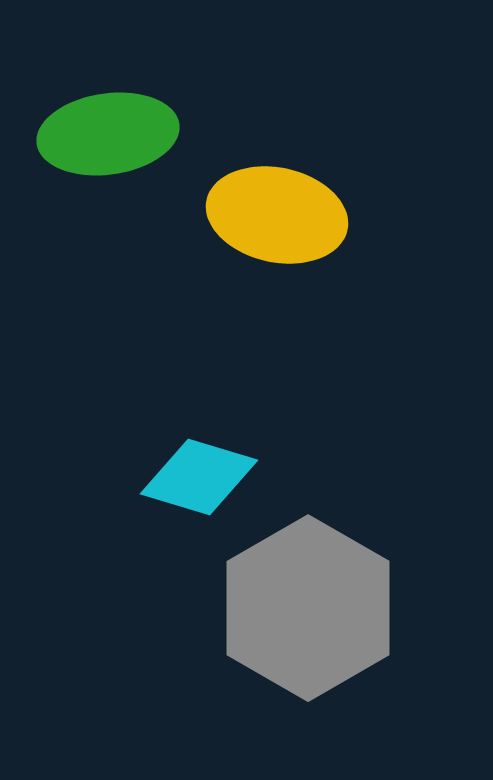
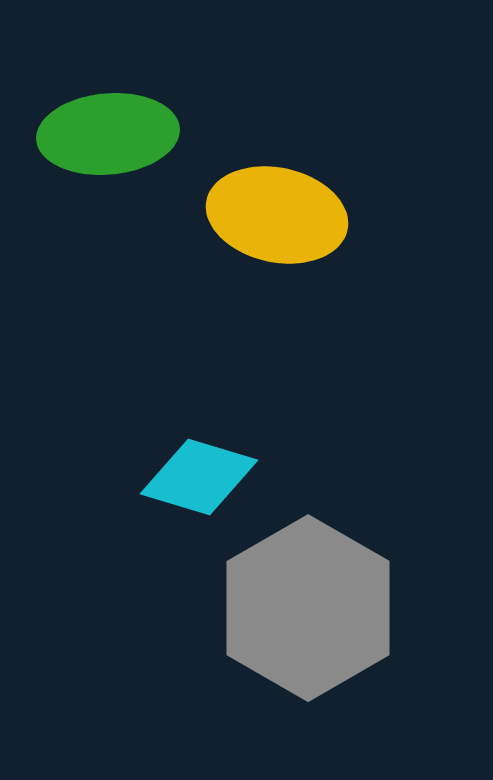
green ellipse: rotated 3 degrees clockwise
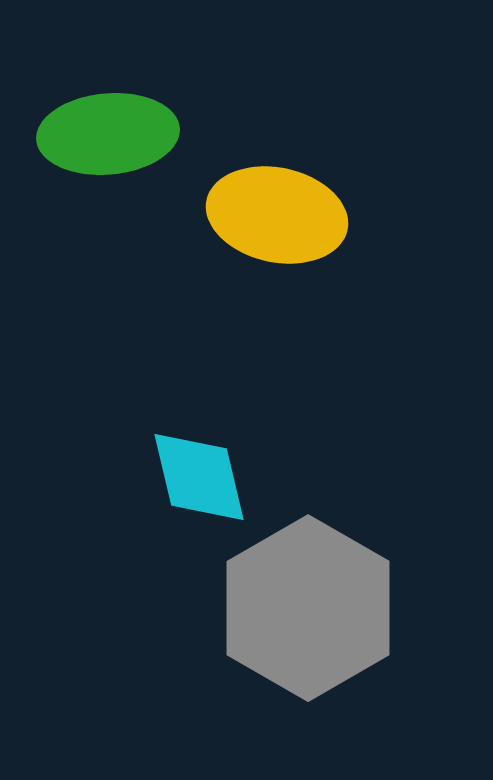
cyan diamond: rotated 60 degrees clockwise
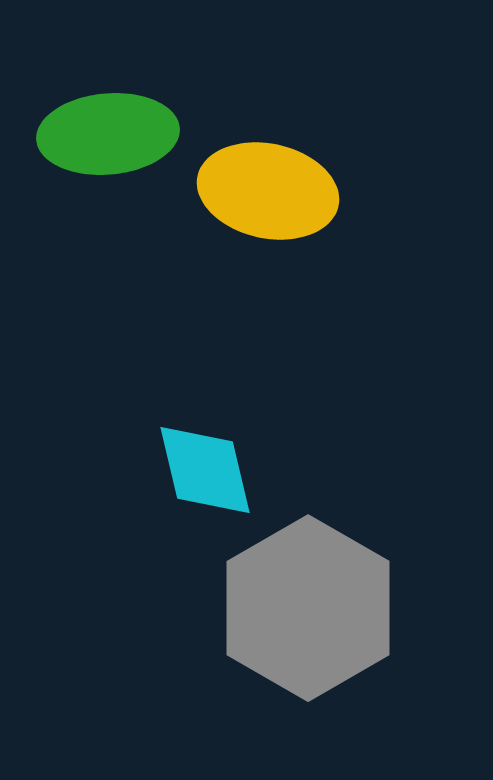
yellow ellipse: moved 9 px left, 24 px up
cyan diamond: moved 6 px right, 7 px up
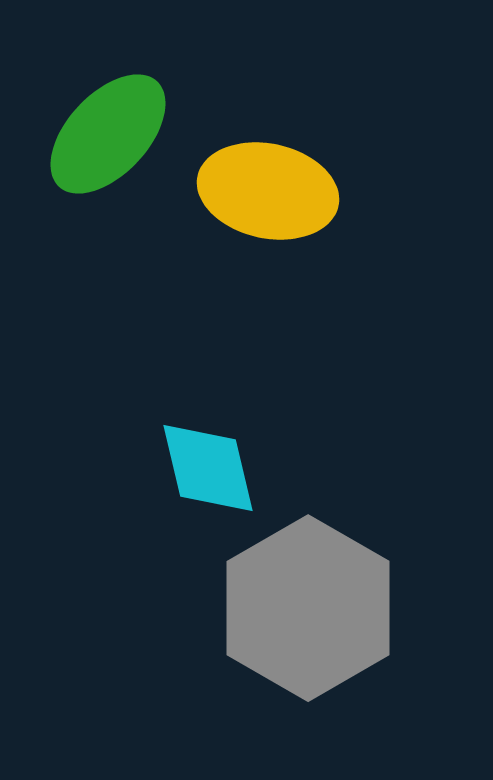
green ellipse: rotated 42 degrees counterclockwise
cyan diamond: moved 3 px right, 2 px up
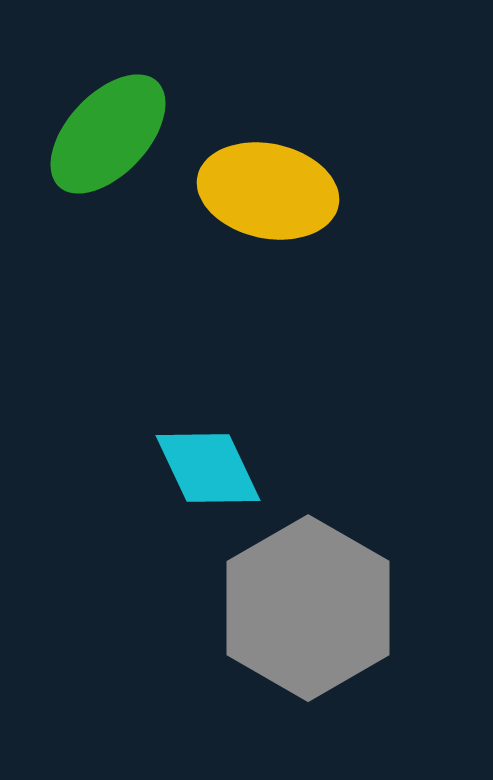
cyan diamond: rotated 12 degrees counterclockwise
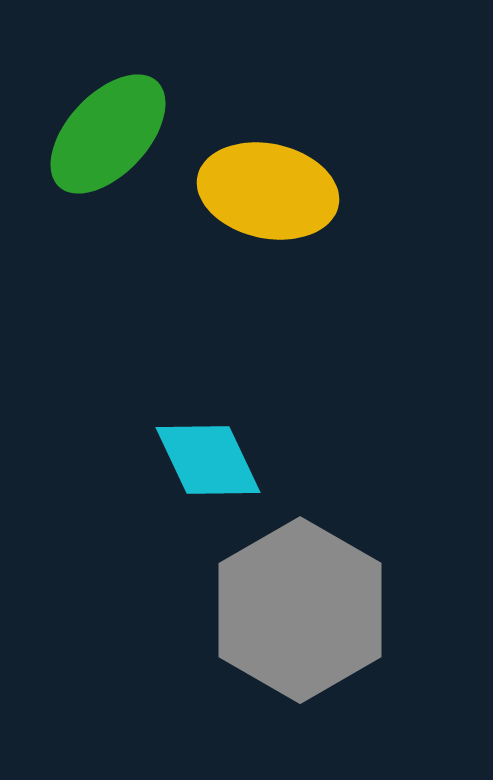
cyan diamond: moved 8 px up
gray hexagon: moved 8 px left, 2 px down
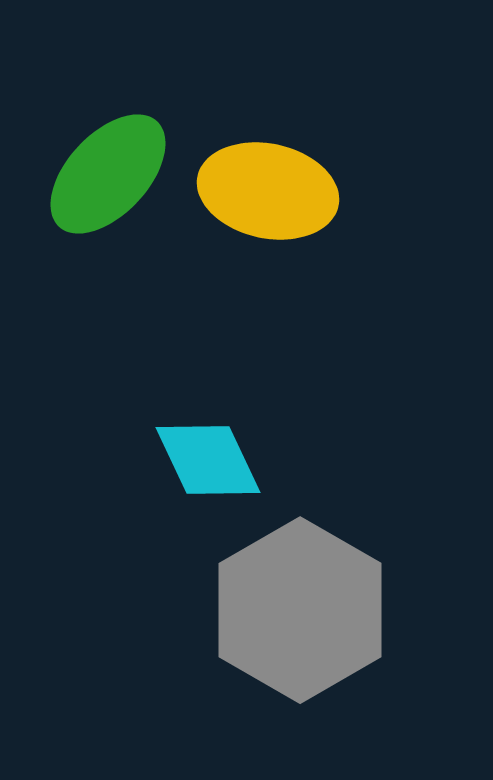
green ellipse: moved 40 px down
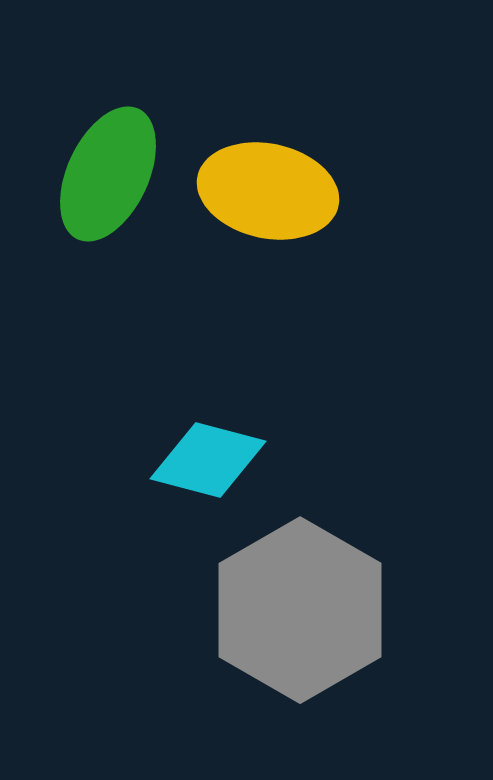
green ellipse: rotated 18 degrees counterclockwise
cyan diamond: rotated 50 degrees counterclockwise
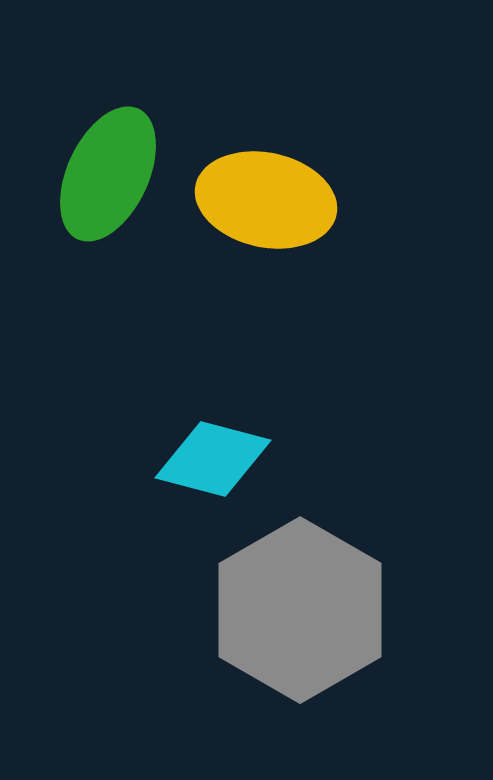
yellow ellipse: moved 2 px left, 9 px down
cyan diamond: moved 5 px right, 1 px up
